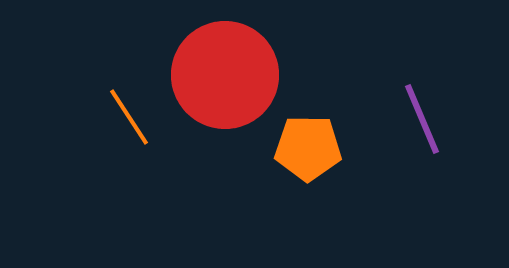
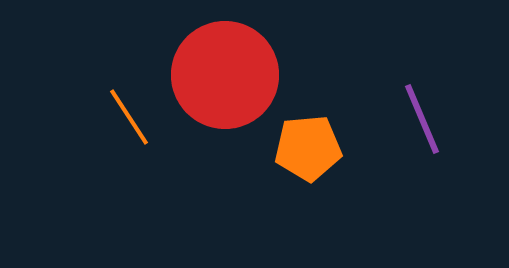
orange pentagon: rotated 6 degrees counterclockwise
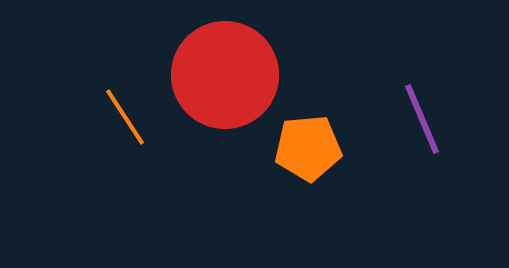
orange line: moved 4 px left
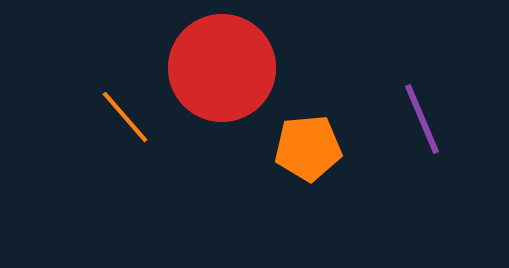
red circle: moved 3 px left, 7 px up
orange line: rotated 8 degrees counterclockwise
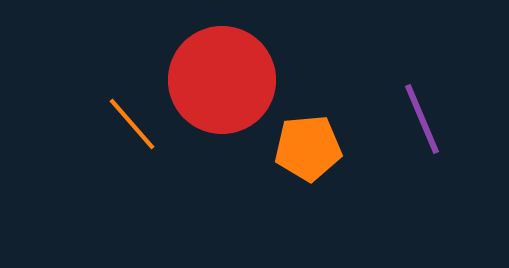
red circle: moved 12 px down
orange line: moved 7 px right, 7 px down
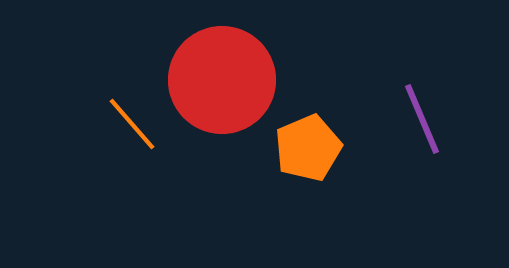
orange pentagon: rotated 18 degrees counterclockwise
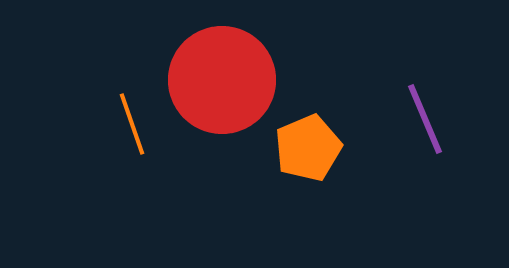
purple line: moved 3 px right
orange line: rotated 22 degrees clockwise
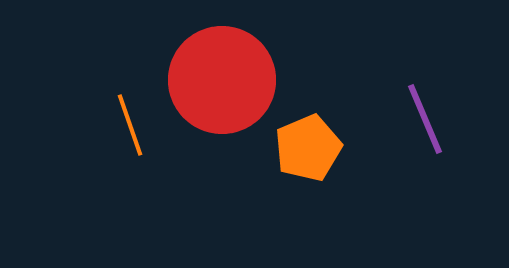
orange line: moved 2 px left, 1 px down
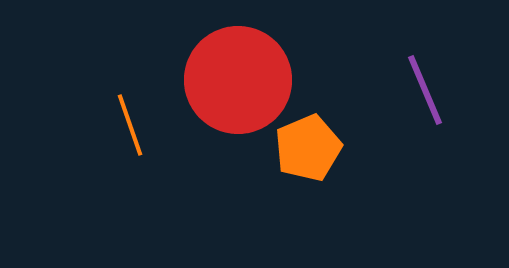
red circle: moved 16 px right
purple line: moved 29 px up
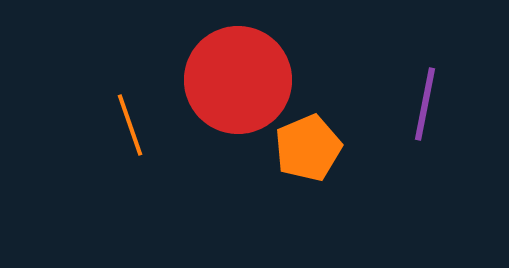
purple line: moved 14 px down; rotated 34 degrees clockwise
